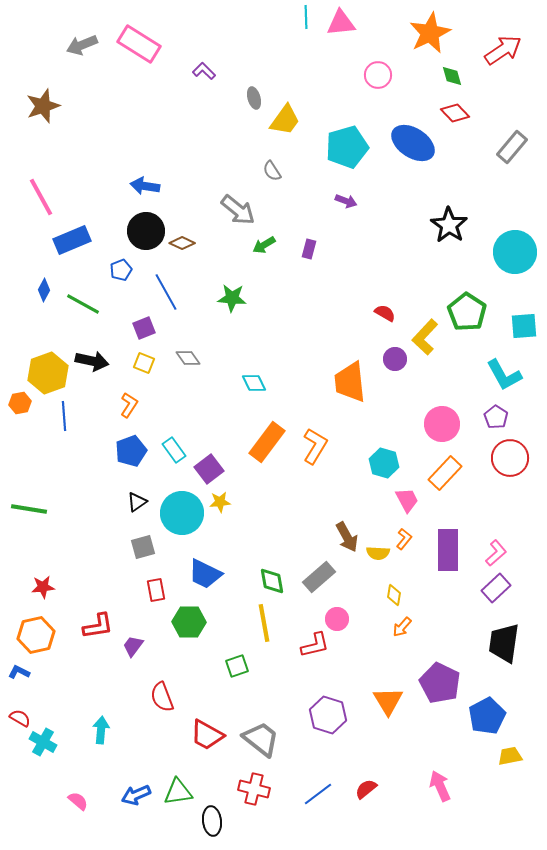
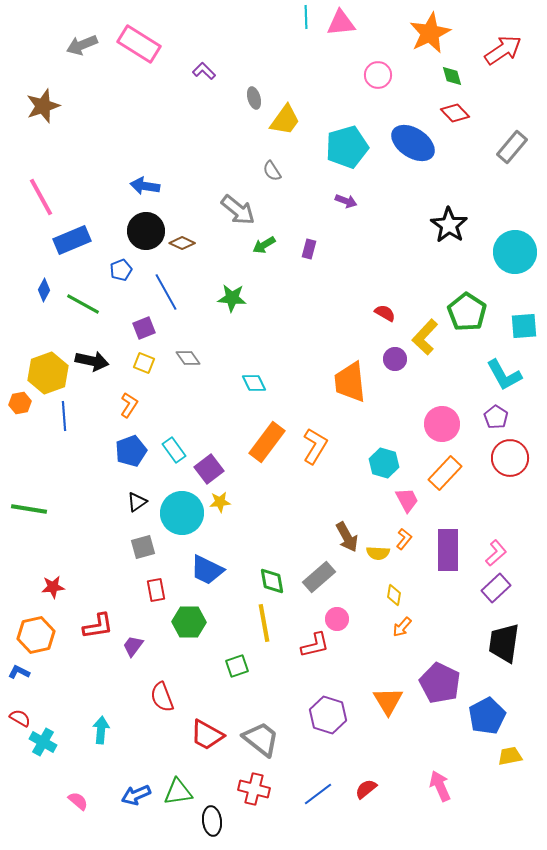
blue trapezoid at (205, 574): moved 2 px right, 4 px up
red star at (43, 587): moved 10 px right
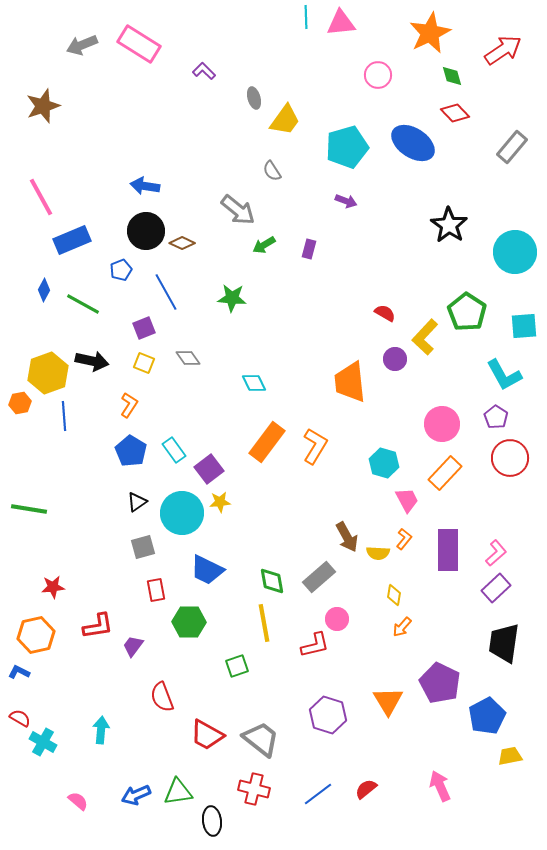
blue pentagon at (131, 451): rotated 20 degrees counterclockwise
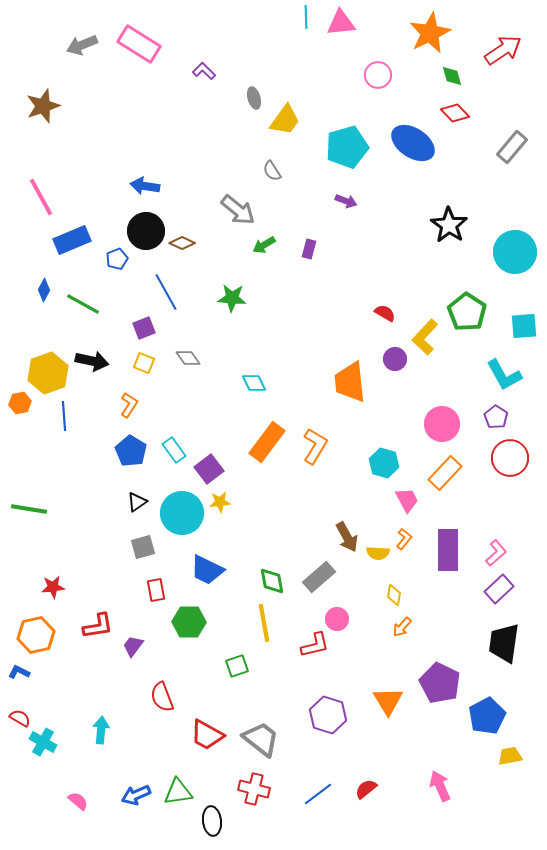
blue pentagon at (121, 270): moved 4 px left, 11 px up
purple rectangle at (496, 588): moved 3 px right, 1 px down
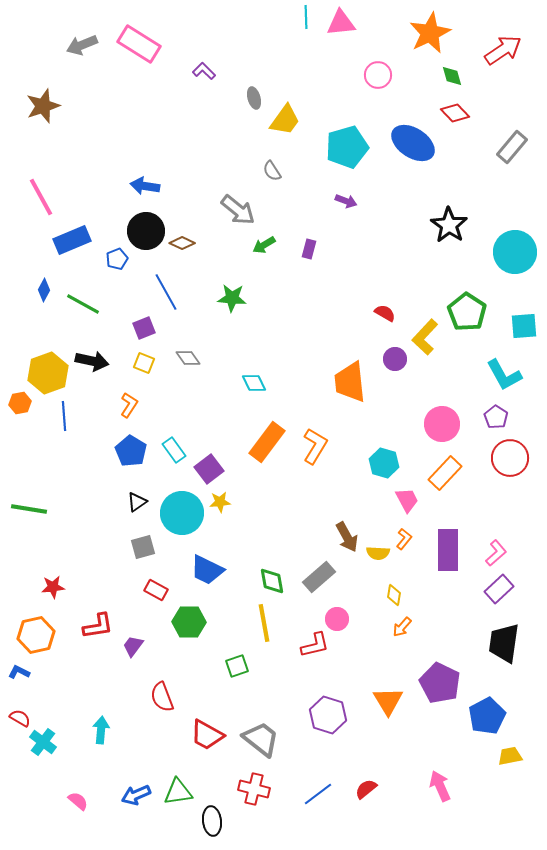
red rectangle at (156, 590): rotated 50 degrees counterclockwise
cyan cross at (43, 742): rotated 8 degrees clockwise
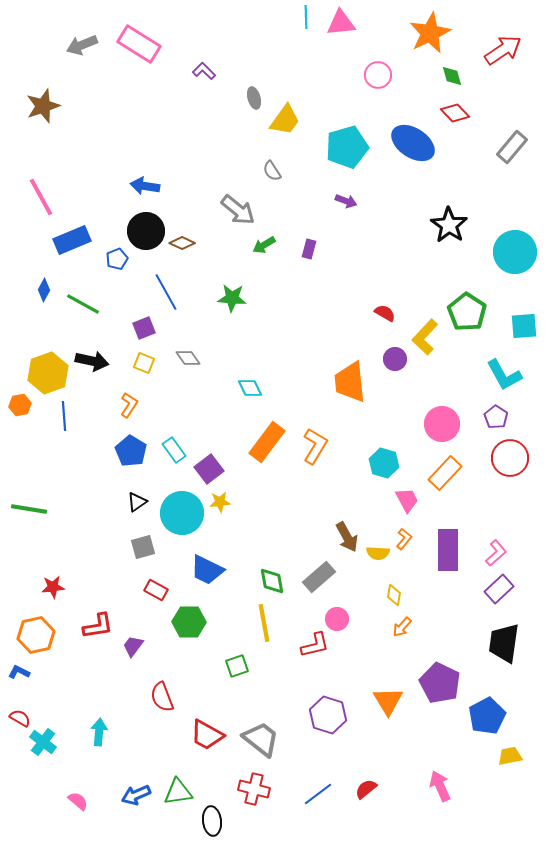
cyan diamond at (254, 383): moved 4 px left, 5 px down
orange hexagon at (20, 403): moved 2 px down
cyan arrow at (101, 730): moved 2 px left, 2 px down
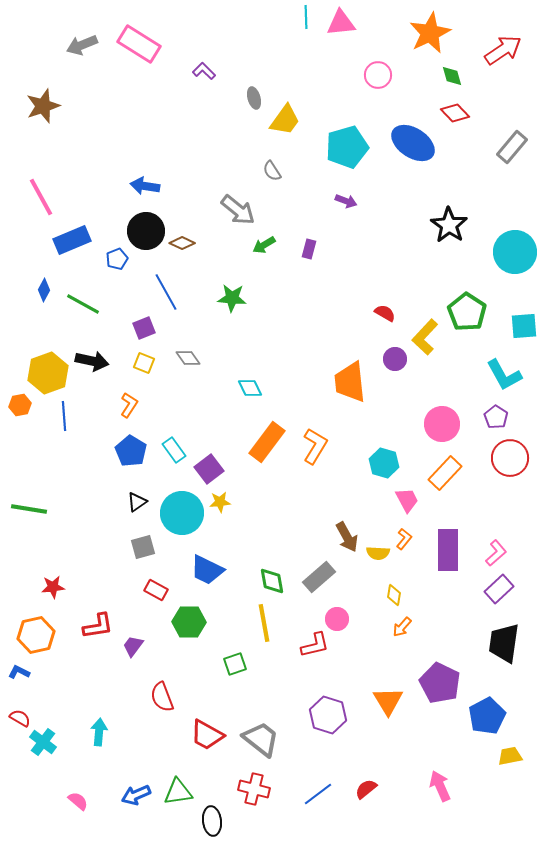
green square at (237, 666): moved 2 px left, 2 px up
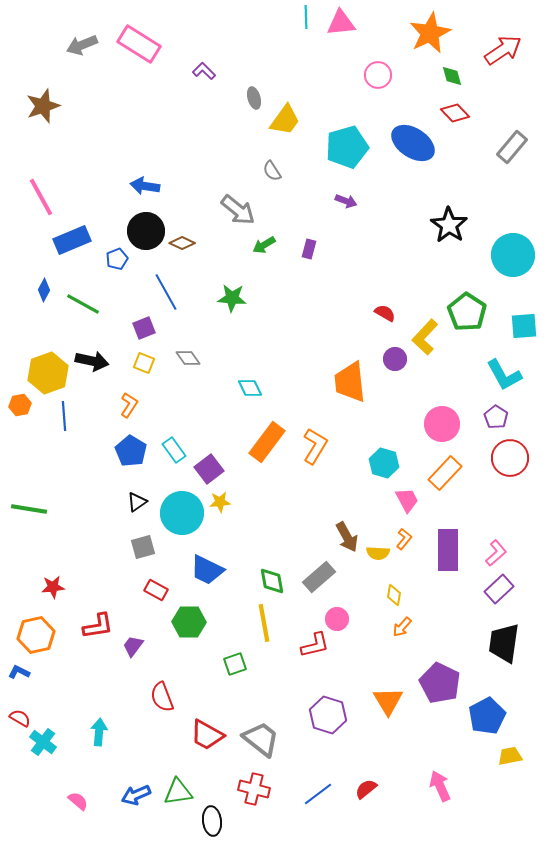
cyan circle at (515, 252): moved 2 px left, 3 px down
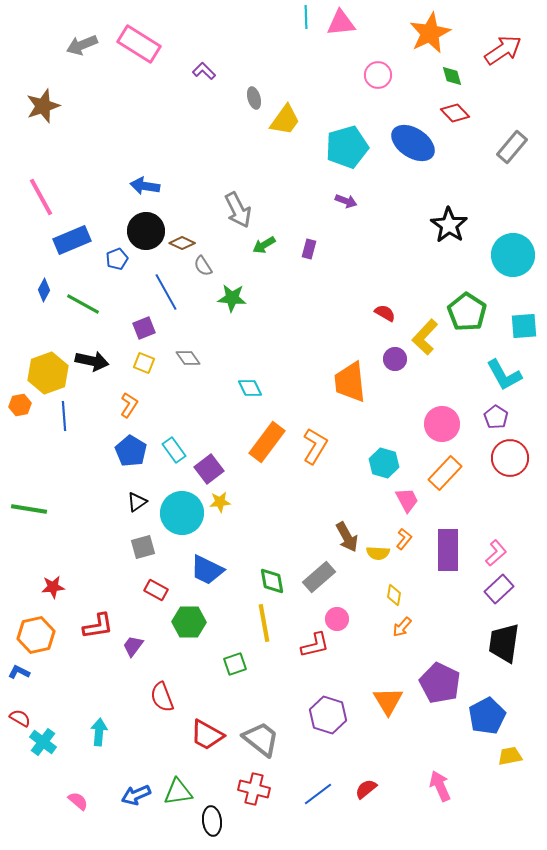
gray semicircle at (272, 171): moved 69 px left, 95 px down
gray arrow at (238, 210): rotated 24 degrees clockwise
